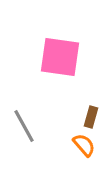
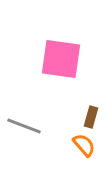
pink square: moved 1 px right, 2 px down
gray line: rotated 40 degrees counterclockwise
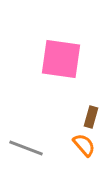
gray line: moved 2 px right, 22 px down
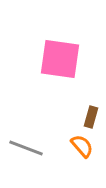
pink square: moved 1 px left
orange semicircle: moved 2 px left, 1 px down
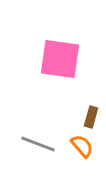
gray line: moved 12 px right, 4 px up
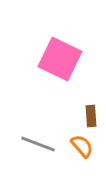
pink square: rotated 18 degrees clockwise
brown rectangle: moved 1 px up; rotated 20 degrees counterclockwise
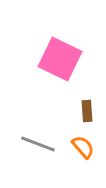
brown rectangle: moved 4 px left, 5 px up
orange semicircle: moved 1 px right, 1 px down
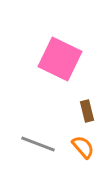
brown rectangle: rotated 10 degrees counterclockwise
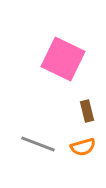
pink square: moved 3 px right
orange semicircle: rotated 115 degrees clockwise
